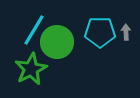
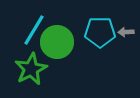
gray arrow: rotated 91 degrees counterclockwise
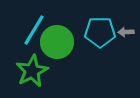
green star: moved 1 px right, 2 px down
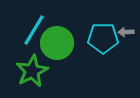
cyan pentagon: moved 3 px right, 6 px down
green circle: moved 1 px down
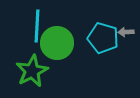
cyan line: moved 3 px right, 4 px up; rotated 28 degrees counterclockwise
cyan pentagon: rotated 16 degrees clockwise
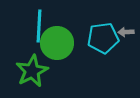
cyan line: moved 2 px right
cyan pentagon: rotated 24 degrees counterclockwise
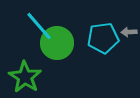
cyan line: rotated 44 degrees counterclockwise
gray arrow: moved 3 px right
green star: moved 7 px left, 6 px down; rotated 12 degrees counterclockwise
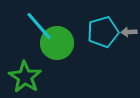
cyan pentagon: moved 6 px up; rotated 8 degrees counterclockwise
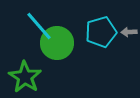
cyan pentagon: moved 2 px left
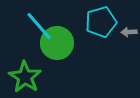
cyan pentagon: moved 10 px up
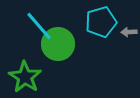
green circle: moved 1 px right, 1 px down
